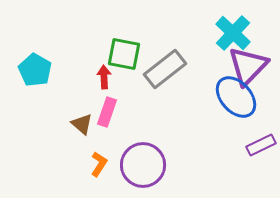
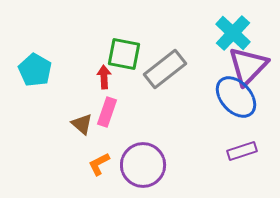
purple rectangle: moved 19 px left, 6 px down; rotated 8 degrees clockwise
orange L-shape: rotated 150 degrees counterclockwise
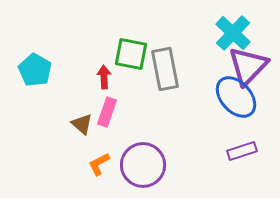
green square: moved 7 px right
gray rectangle: rotated 63 degrees counterclockwise
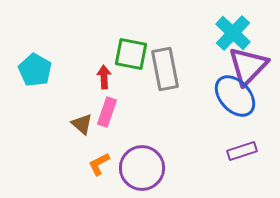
blue ellipse: moved 1 px left, 1 px up
purple circle: moved 1 px left, 3 px down
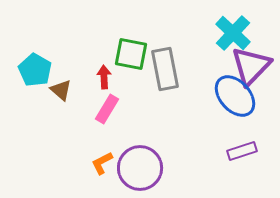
purple triangle: moved 3 px right
pink rectangle: moved 3 px up; rotated 12 degrees clockwise
brown triangle: moved 21 px left, 34 px up
orange L-shape: moved 3 px right, 1 px up
purple circle: moved 2 px left
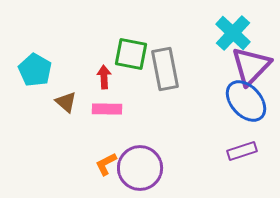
brown triangle: moved 5 px right, 12 px down
blue ellipse: moved 11 px right, 5 px down
pink rectangle: rotated 60 degrees clockwise
orange L-shape: moved 4 px right, 1 px down
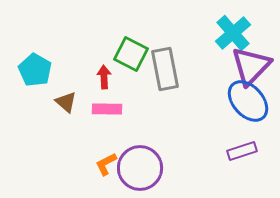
cyan cross: rotated 6 degrees clockwise
green square: rotated 16 degrees clockwise
blue ellipse: moved 2 px right
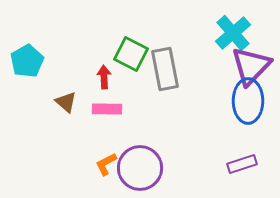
cyan pentagon: moved 8 px left, 9 px up; rotated 12 degrees clockwise
blue ellipse: rotated 42 degrees clockwise
purple rectangle: moved 13 px down
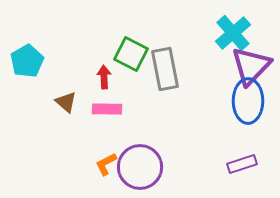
purple circle: moved 1 px up
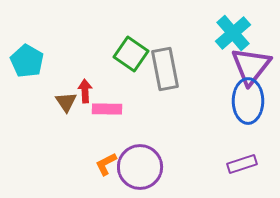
green square: rotated 8 degrees clockwise
cyan pentagon: rotated 12 degrees counterclockwise
purple triangle: rotated 6 degrees counterclockwise
red arrow: moved 19 px left, 14 px down
brown triangle: rotated 15 degrees clockwise
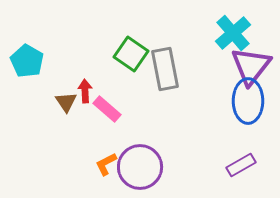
pink rectangle: rotated 40 degrees clockwise
purple rectangle: moved 1 px left, 1 px down; rotated 12 degrees counterclockwise
